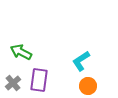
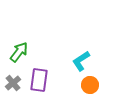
green arrow: moved 2 px left; rotated 100 degrees clockwise
orange circle: moved 2 px right, 1 px up
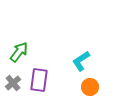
orange circle: moved 2 px down
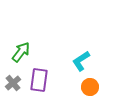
green arrow: moved 2 px right
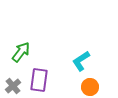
gray cross: moved 3 px down
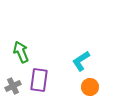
green arrow: rotated 60 degrees counterclockwise
gray cross: rotated 14 degrees clockwise
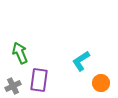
green arrow: moved 1 px left, 1 px down
orange circle: moved 11 px right, 4 px up
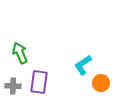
cyan L-shape: moved 2 px right, 4 px down
purple rectangle: moved 2 px down
gray cross: rotated 28 degrees clockwise
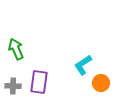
green arrow: moved 4 px left, 4 px up
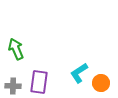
cyan L-shape: moved 4 px left, 8 px down
